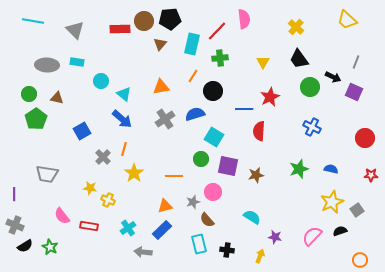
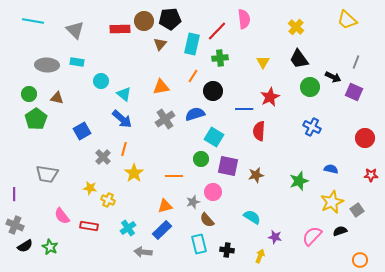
green star at (299, 169): moved 12 px down
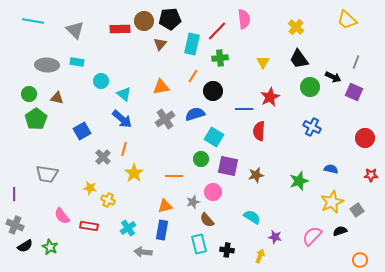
blue rectangle at (162, 230): rotated 36 degrees counterclockwise
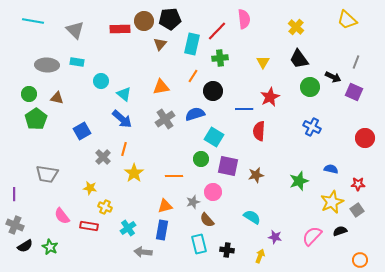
red star at (371, 175): moved 13 px left, 9 px down
yellow cross at (108, 200): moved 3 px left, 7 px down
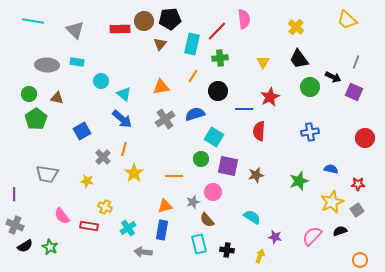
black circle at (213, 91): moved 5 px right
blue cross at (312, 127): moved 2 px left, 5 px down; rotated 36 degrees counterclockwise
yellow star at (90, 188): moved 3 px left, 7 px up
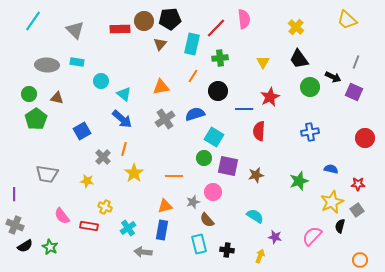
cyan line at (33, 21): rotated 65 degrees counterclockwise
red line at (217, 31): moved 1 px left, 3 px up
green circle at (201, 159): moved 3 px right, 1 px up
cyan semicircle at (252, 217): moved 3 px right, 1 px up
black semicircle at (340, 231): moved 5 px up; rotated 56 degrees counterclockwise
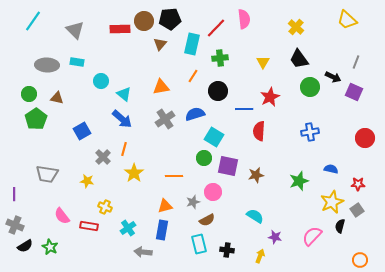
brown semicircle at (207, 220): rotated 77 degrees counterclockwise
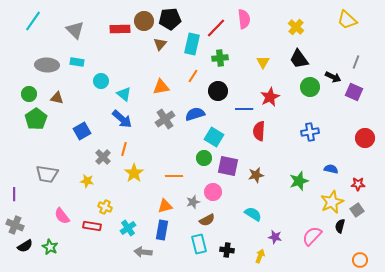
cyan semicircle at (255, 216): moved 2 px left, 2 px up
red rectangle at (89, 226): moved 3 px right
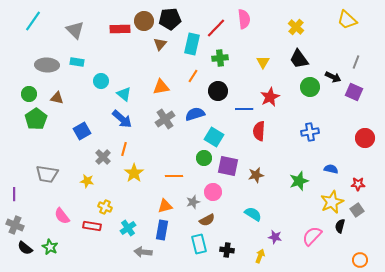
black semicircle at (25, 246): moved 2 px down; rotated 70 degrees clockwise
